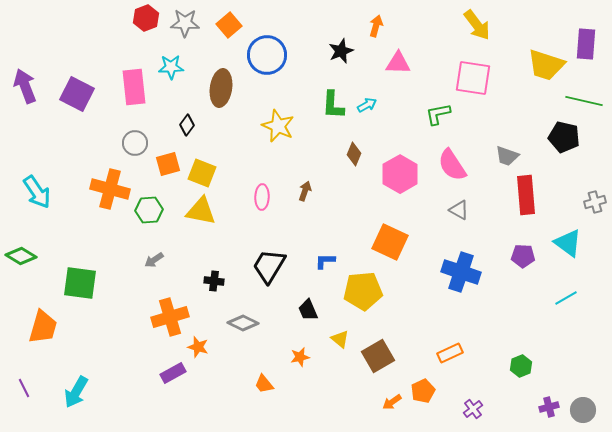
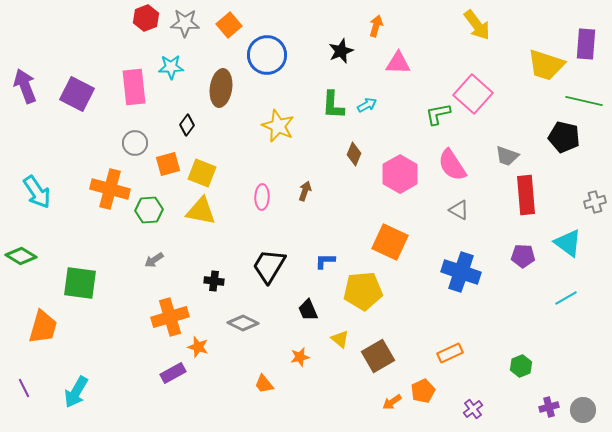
pink square at (473, 78): moved 16 px down; rotated 33 degrees clockwise
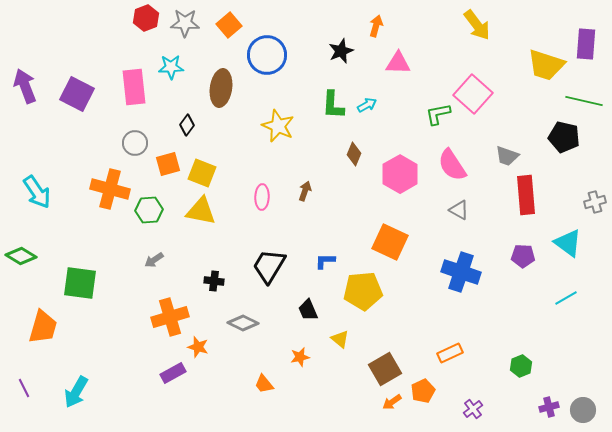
brown square at (378, 356): moved 7 px right, 13 px down
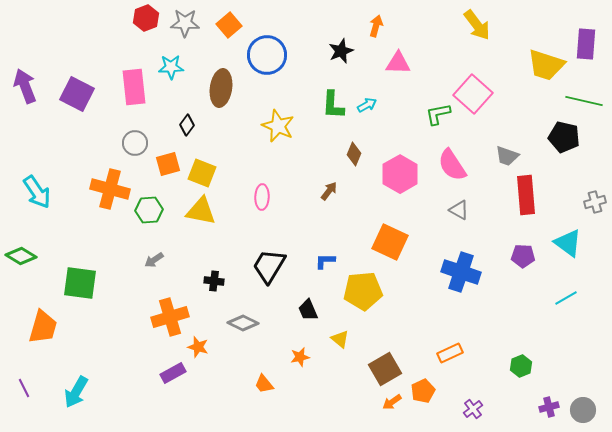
brown arrow at (305, 191): moved 24 px right; rotated 18 degrees clockwise
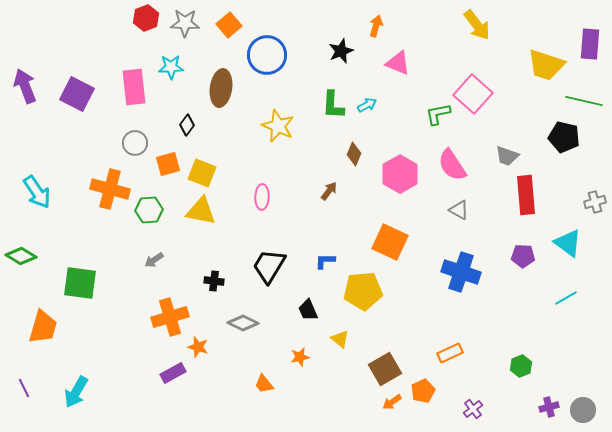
purple rectangle at (586, 44): moved 4 px right
pink triangle at (398, 63): rotated 20 degrees clockwise
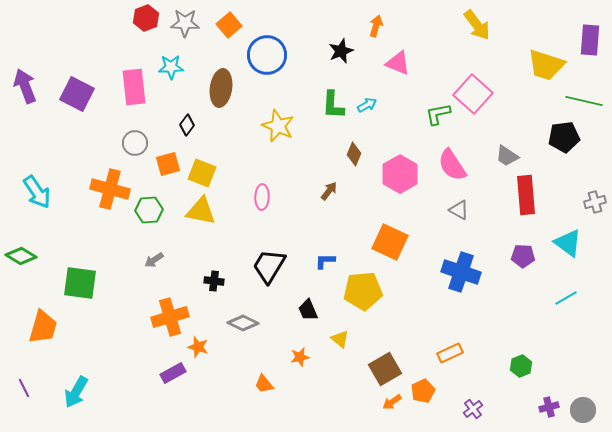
purple rectangle at (590, 44): moved 4 px up
black pentagon at (564, 137): rotated 20 degrees counterclockwise
gray trapezoid at (507, 156): rotated 15 degrees clockwise
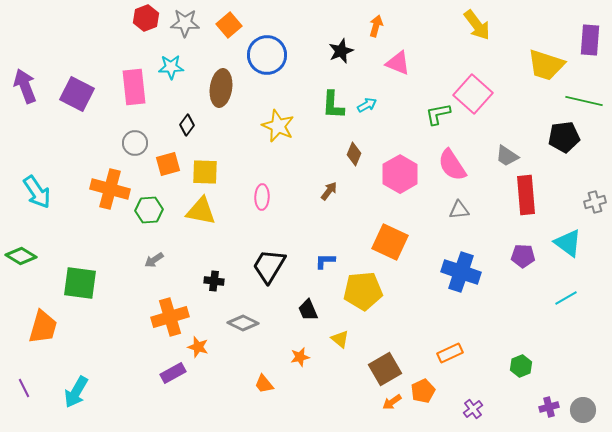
yellow square at (202, 173): moved 3 px right, 1 px up; rotated 20 degrees counterclockwise
gray triangle at (459, 210): rotated 35 degrees counterclockwise
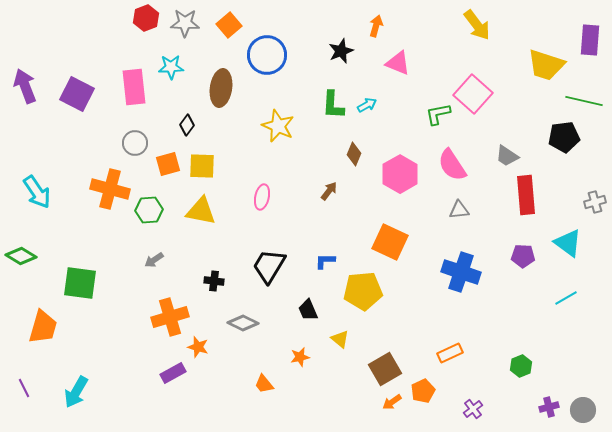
yellow square at (205, 172): moved 3 px left, 6 px up
pink ellipse at (262, 197): rotated 10 degrees clockwise
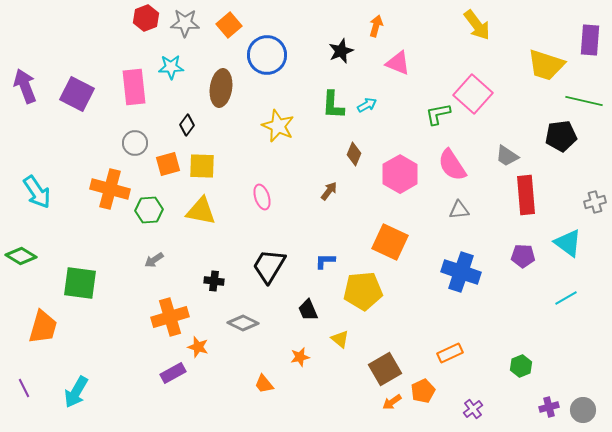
black pentagon at (564, 137): moved 3 px left, 1 px up
pink ellipse at (262, 197): rotated 30 degrees counterclockwise
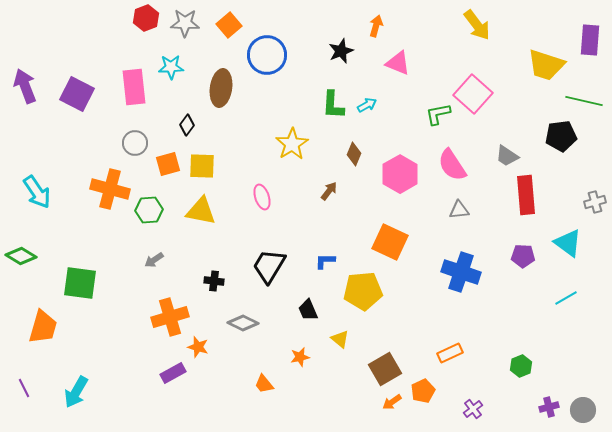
yellow star at (278, 126): moved 14 px right, 18 px down; rotated 16 degrees clockwise
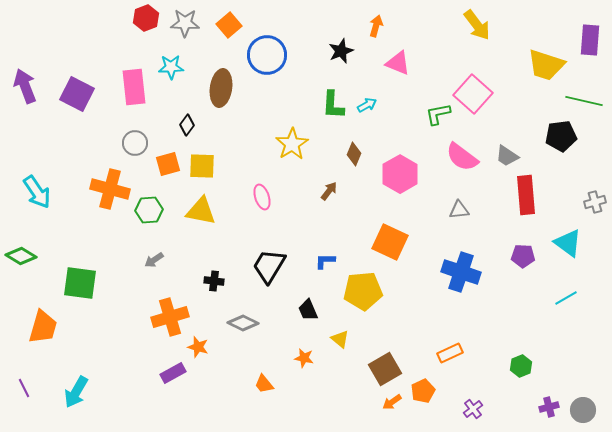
pink semicircle at (452, 165): moved 10 px right, 8 px up; rotated 20 degrees counterclockwise
orange star at (300, 357): moved 4 px right, 1 px down; rotated 24 degrees clockwise
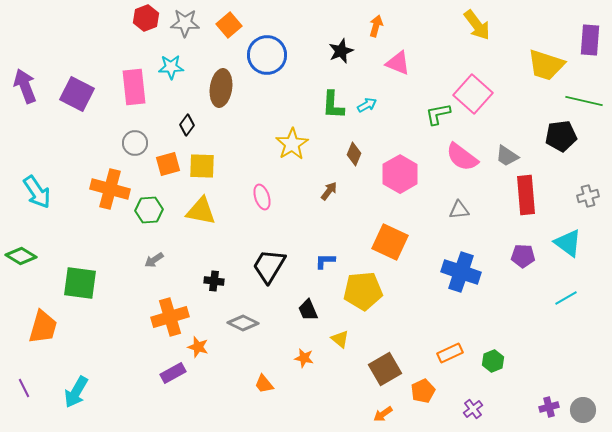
gray cross at (595, 202): moved 7 px left, 6 px up
green hexagon at (521, 366): moved 28 px left, 5 px up
orange arrow at (392, 402): moved 9 px left, 12 px down
